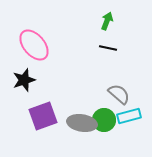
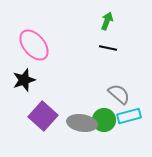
purple square: rotated 28 degrees counterclockwise
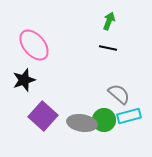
green arrow: moved 2 px right
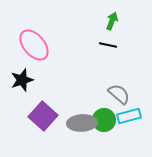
green arrow: moved 3 px right
black line: moved 3 px up
black star: moved 2 px left
gray ellipse: rotated 12 degrees counterclockwise
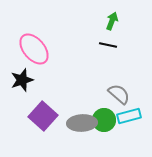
pink ellipse: moved 4 px down
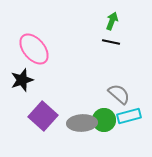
black line: moved 3 px right, 3 px up
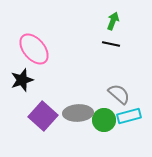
green arrow: moved 1 px right
black line: moved 2 px down
gray ellipse: moved 4 px left, 10 px up
